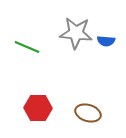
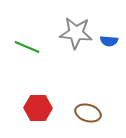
blue semicircle: moved 3 px right
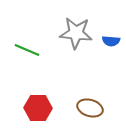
blue semicircle: moved 2 px right
green line: moved 3 px down
brown ellipse: moved 2 px right, 5 px up
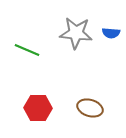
blue semicircle: moved 8 px up
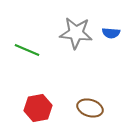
red hexagon: rotated 12 degrees counterclockwise
